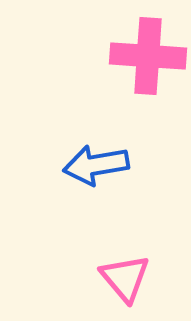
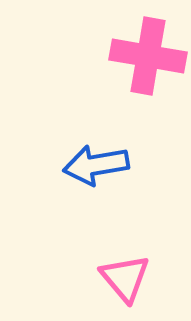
pink cross: rotated 6 degrees clockwise
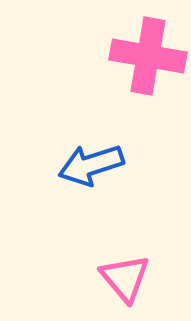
blue arrow: moved 5 px left; rotated 8 degrees counterclockwise
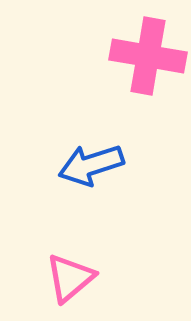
pink triangle: moved 55 px left; rotated 30 degrees clockwise
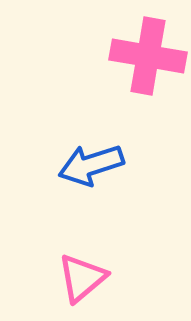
pink triangle: moved 12 px right
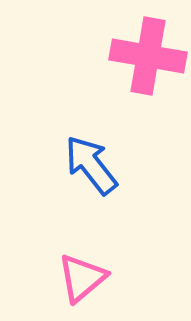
blue arrow: rotated 70 degrees clockwise
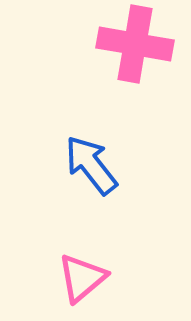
pink cross: moved 13 px left, 12 px up
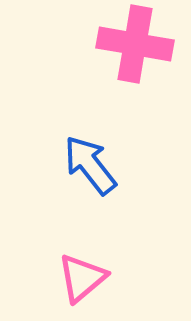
blue arrow: moved 1 px left
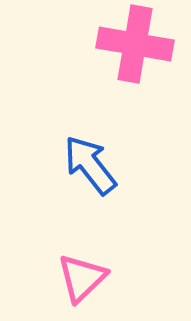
pink triangle: rotated 4 degrees counterclockwise
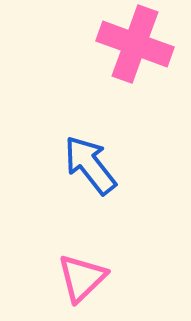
pink cross: rotated 10 degrees clockwise
